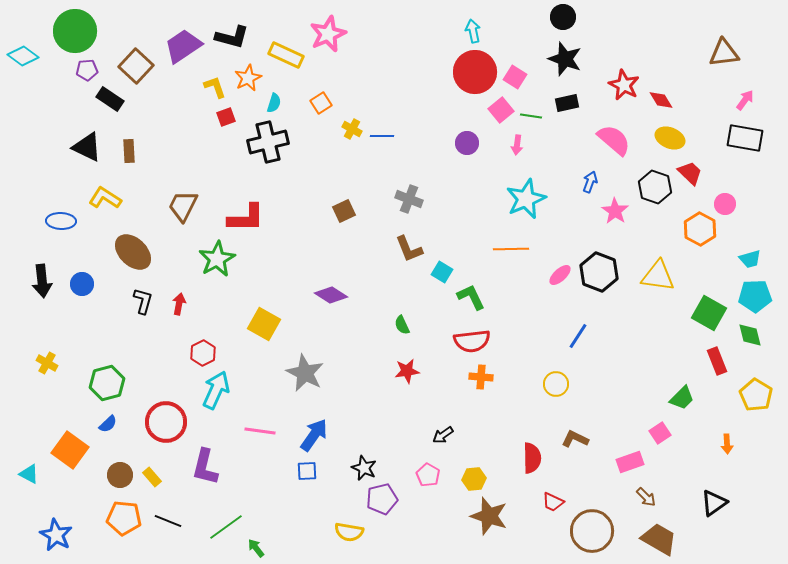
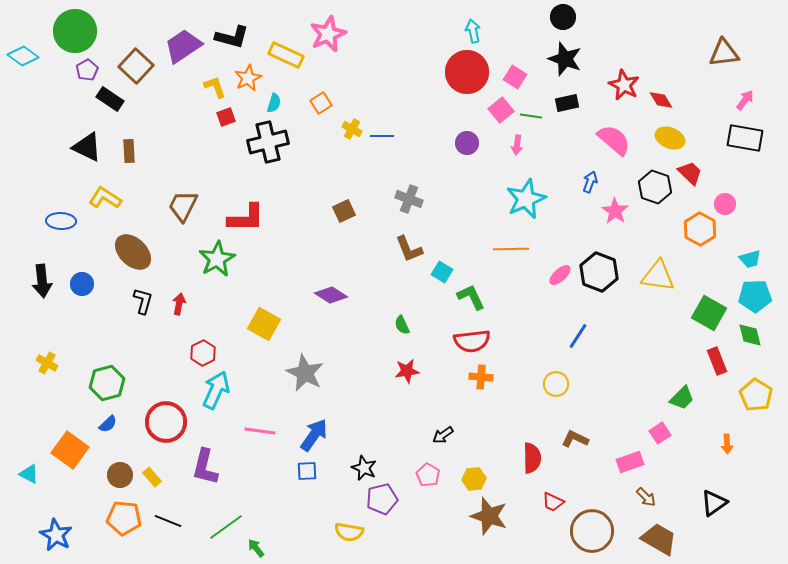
purple pentagon at (87, 70): rotated 25 degrees counterclockwise
red circle at (475, 72): moved 8 px left
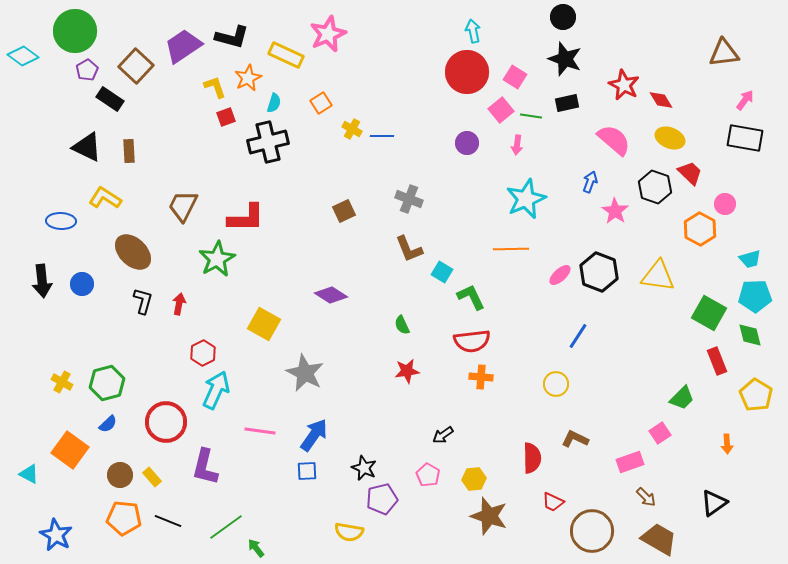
yellow cross at (47, 363): moved 15 px right, 19 px down
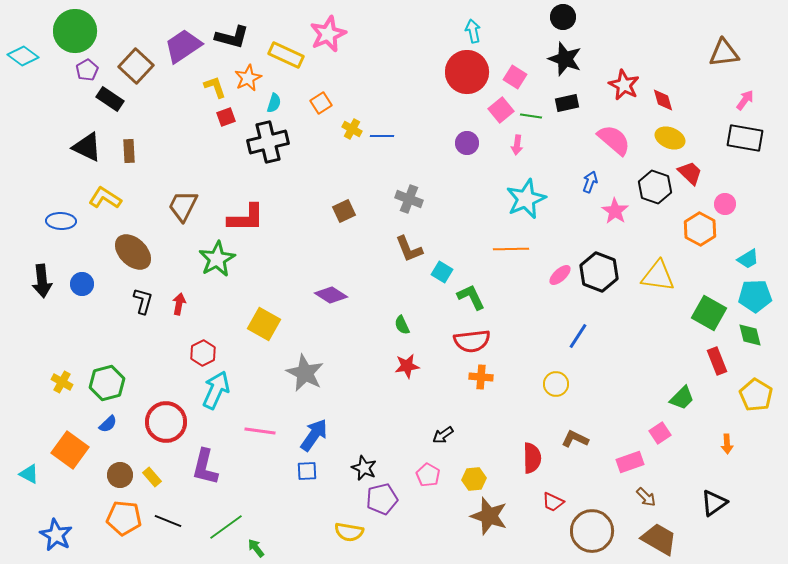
red diamond at (661, 100): moved 2 px right; rotated 15 degrees clockwise
cyan trapezoid at (750, 259): moved 2 px left; rotated 15 degrees counterclockwise
red star at (407, 371): moved 5 px up
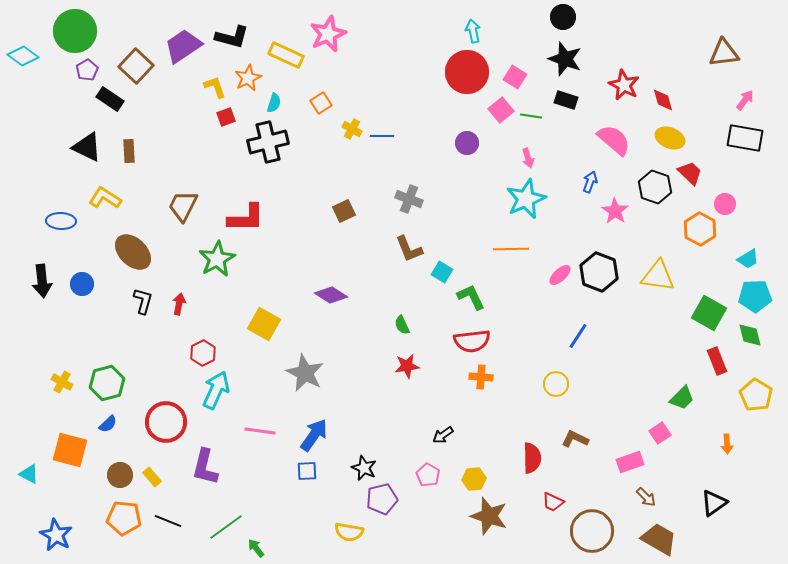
black rectangle at (567, 103): moved 1 px left, 3 px up; rotated 30 degrees clockwise
pink arrow at (517, 145): moved 11 px right, 13 px down; rotated 24 degrees counterclockwise
orange square at (70, 450): rotated 21 degrees counterclockwise
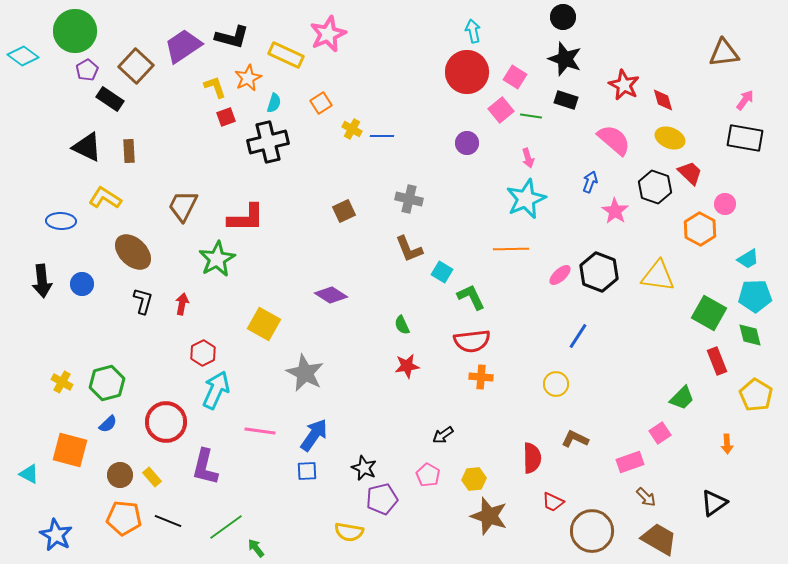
gray cross at (409, 199): rotated 8 degrees counterclockwise
red arrow at (179, 304): moved 3 px right
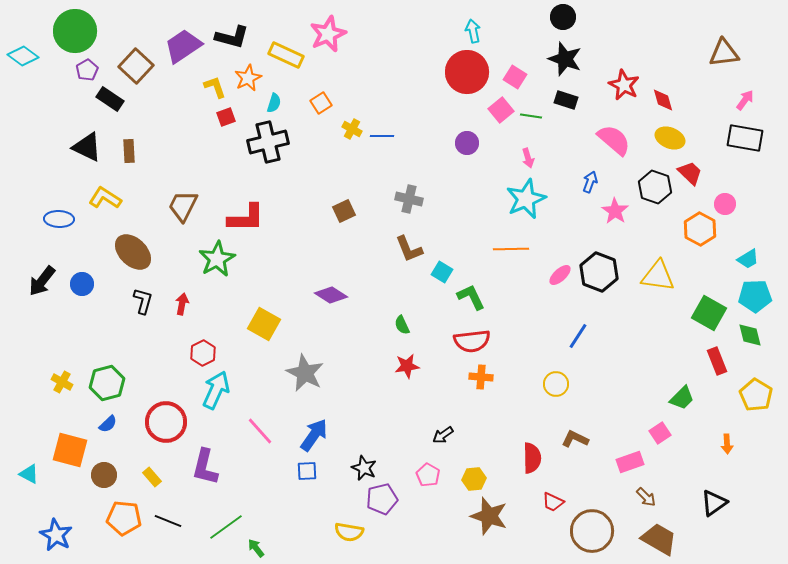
blue ellipse at (61, 221): moved 2 px left, 2 px up
black arrow at (42, 281): rotated 44 degrees clockwise
pink line at (260, 431): rotated 40 degrees clockwise
brown circle at (120, 475): moved 16 px left
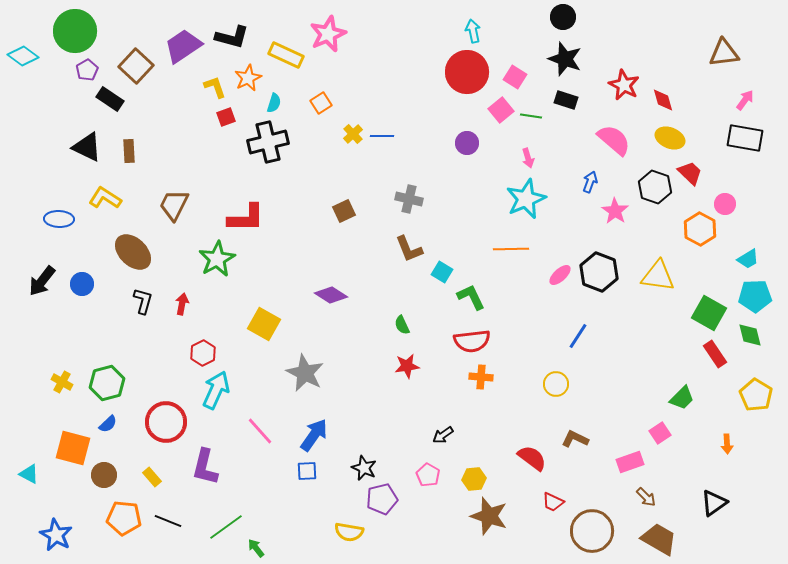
yellow cross at (352, 129): moved 1 px right, 5 px down; rotated 18 degrees clockwise
brown trapezoid at (183, 206): moved 9 px left, 1 px up
red rectangle at (717, 361): moved 2 px left, 7 px up; rotated 12 degrees counterclockwise
orange square at (70, 450): moved 3 px right, 2 px up
red semicircle at (532, 458): rotated 52 degrees counterclockwise
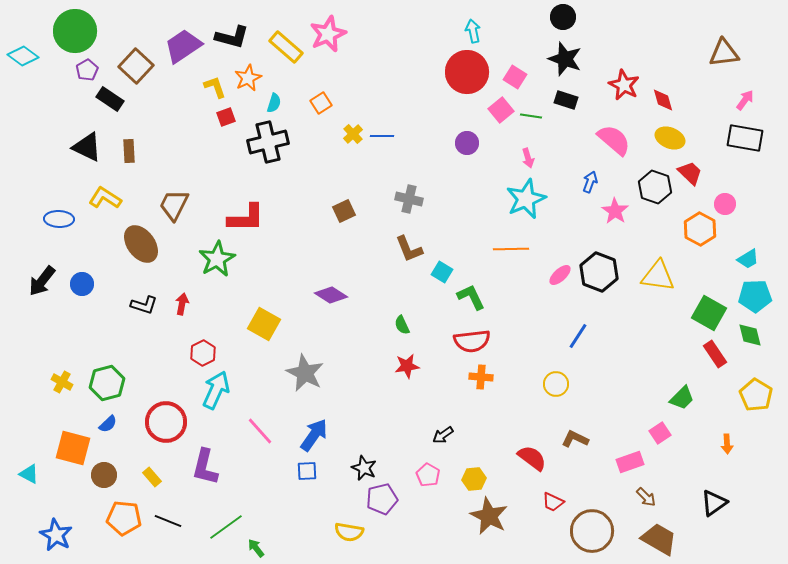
yellow rectangle at (286, 55): moved 8 px up; rotated 16 degrees clockwise
brown ellipse at (133, 252): moved 8 px right, 8 px up; rotated 9 degrees clockwise
black L-shape at (143, 301): moved 1 px right, 4 px down; rotated 92 degrees clockwise
brown star at (489, 516): rotated 9 degrees clockwise
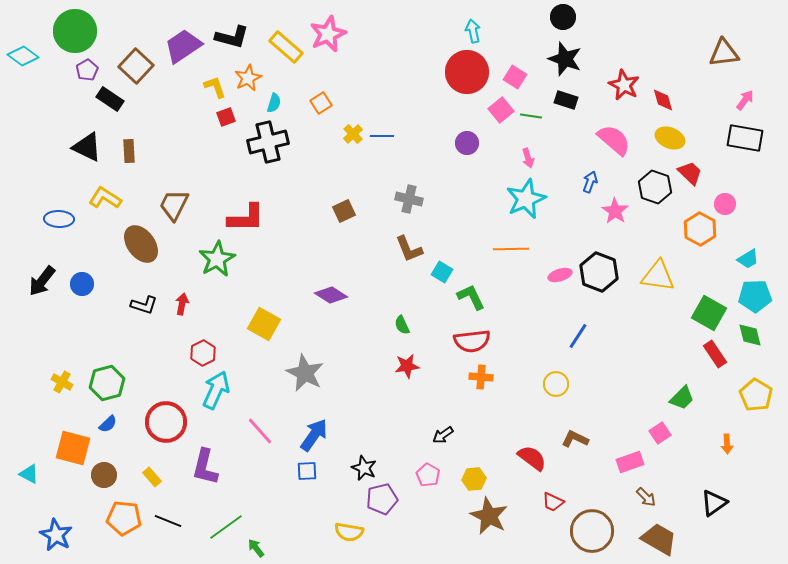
pink ellipse at (560, 275): rotated 25 degrees clockwise
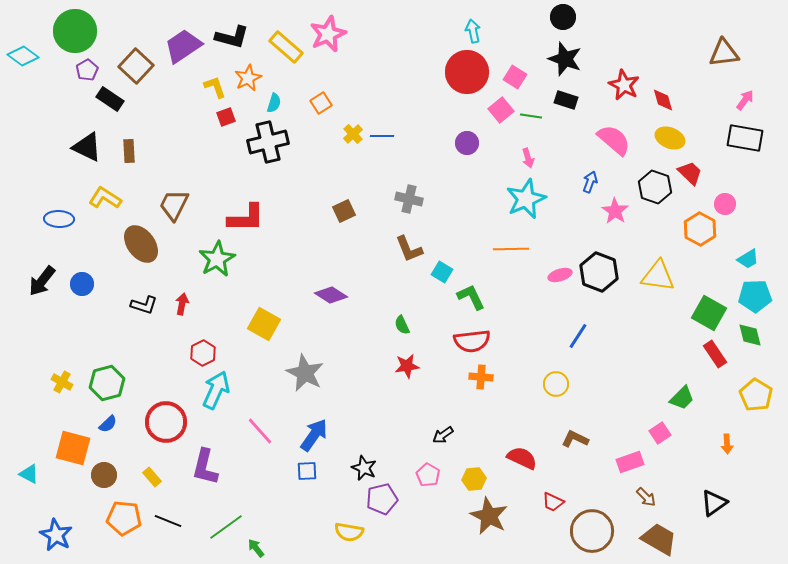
red semicircle at (532, 458): moved 10 px left; rotated 12 degrees counterclockwise
